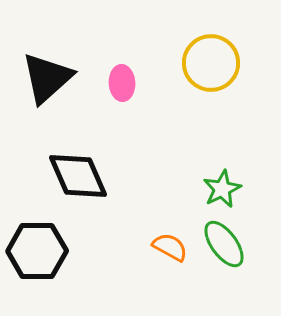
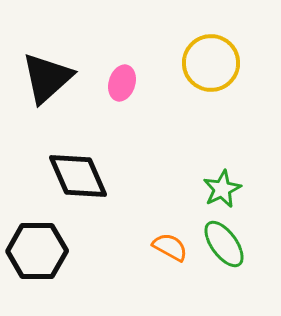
pink ellipse: rotated 20 degrees clockwise
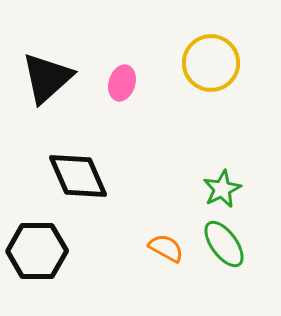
orange semicircle: moved 4 px left, 1 px down
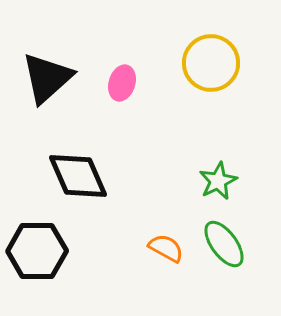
green star: moved 4 px left, 8 px up
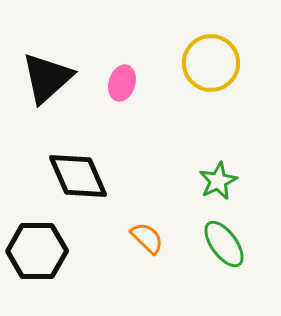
orange semicircle: moved 19 px left, 10 px up; rotated 15 degrees clockwise
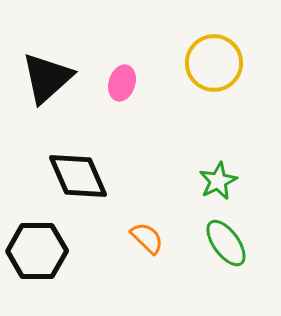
yellow circle: moved 3 px right
green ellipse: moved 2 px right, 1 px up
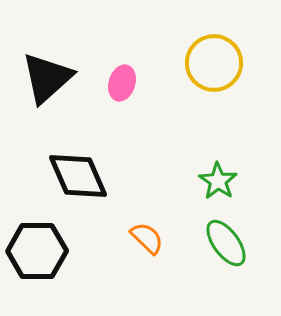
green star: rotated 12 degrees counterclockwise
